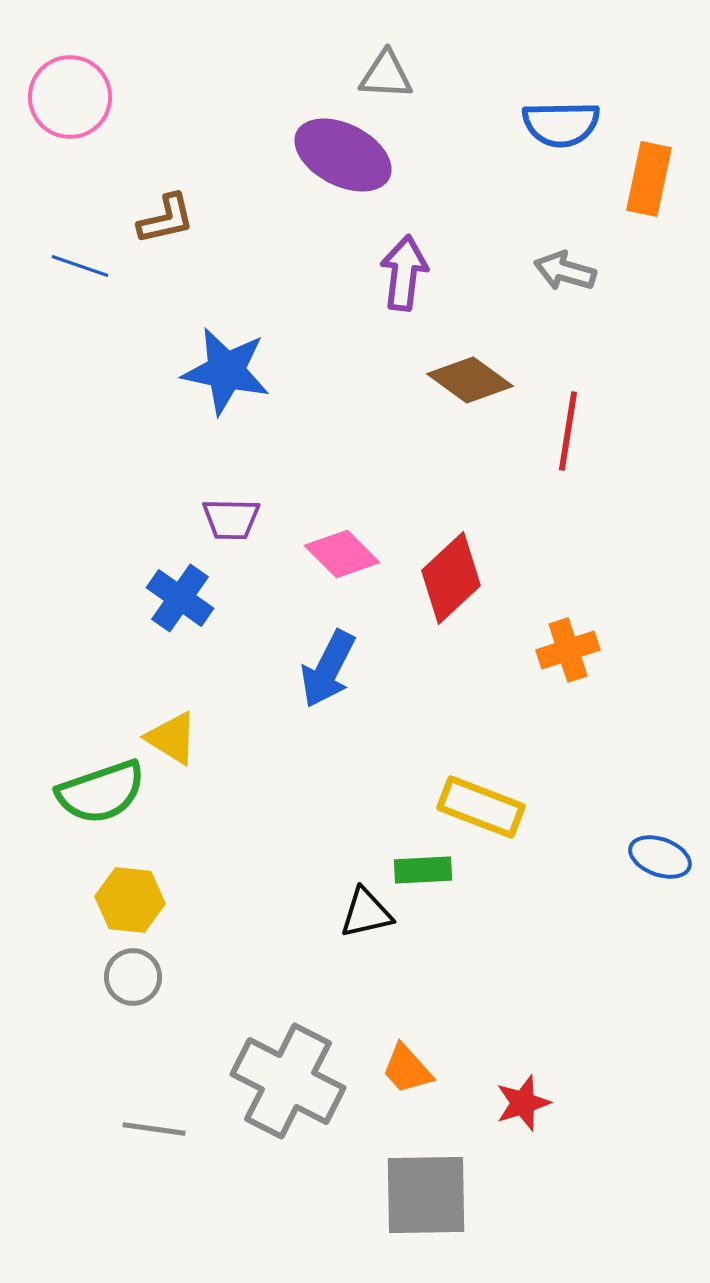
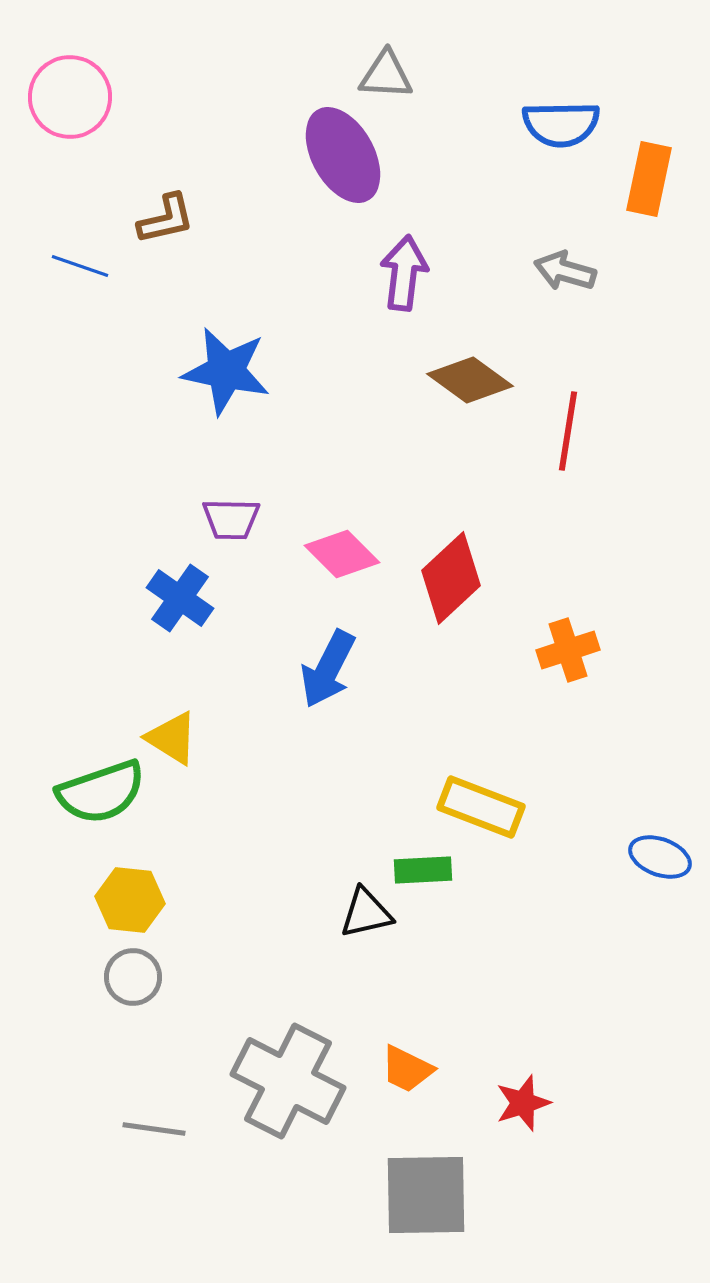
purple ellipse: rotated 34 degrees clockwise
orange trapezoid: rotated 22 degrees counterclockwise
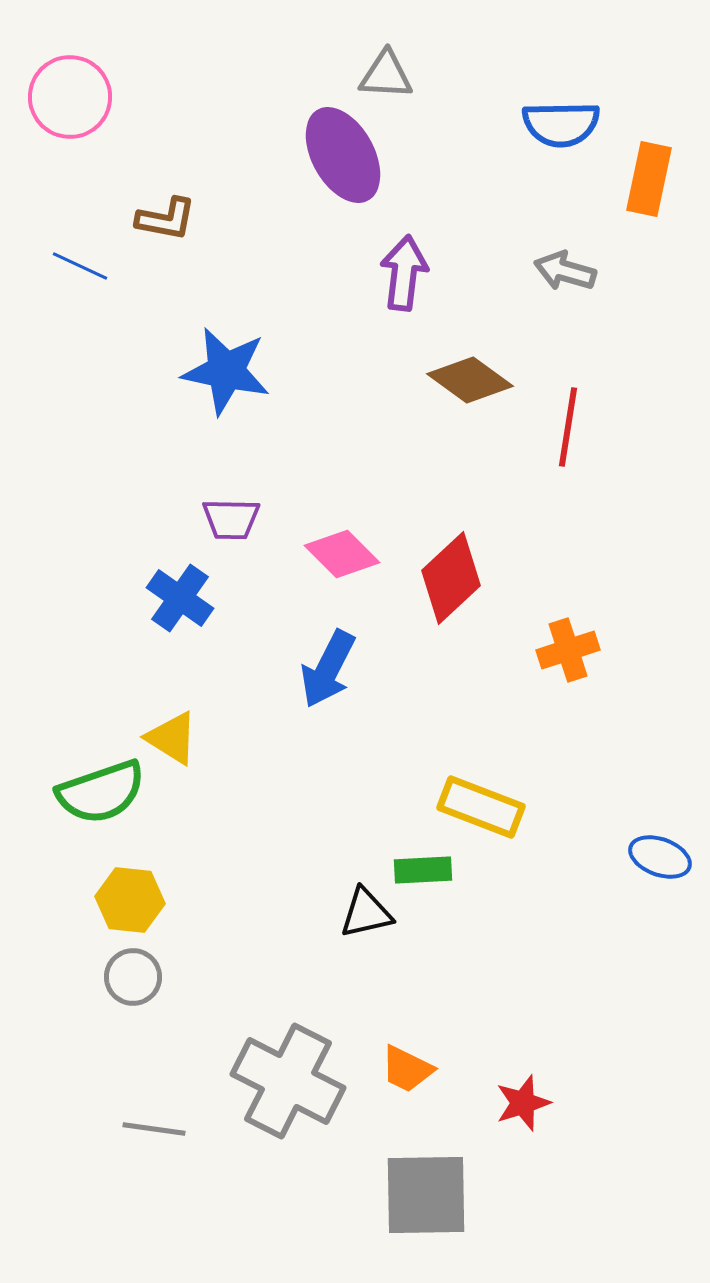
brown L-shape: rotated 24 degrees clockwise
blue line: rotated 6 degrees clockwise
red line: moved 4 px up
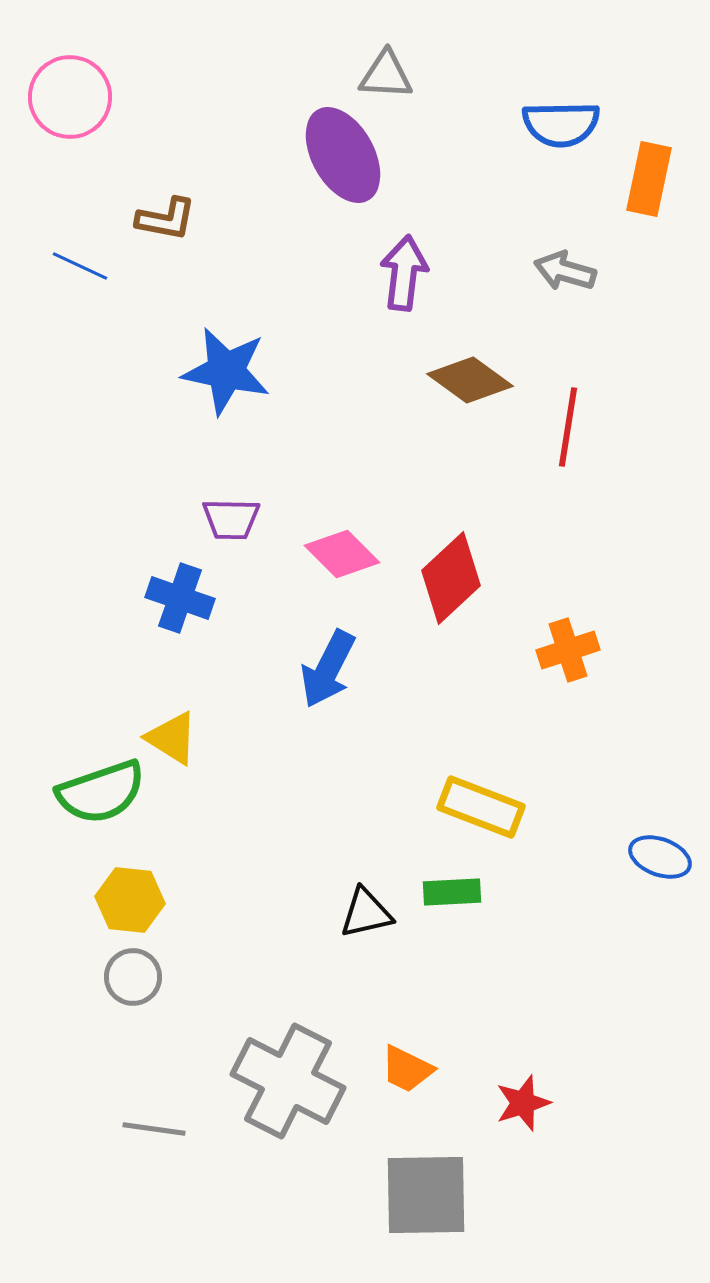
blue cross: rotated 16 degrees counterclockwise
green rectangle: moved 29 px right, 22 px down
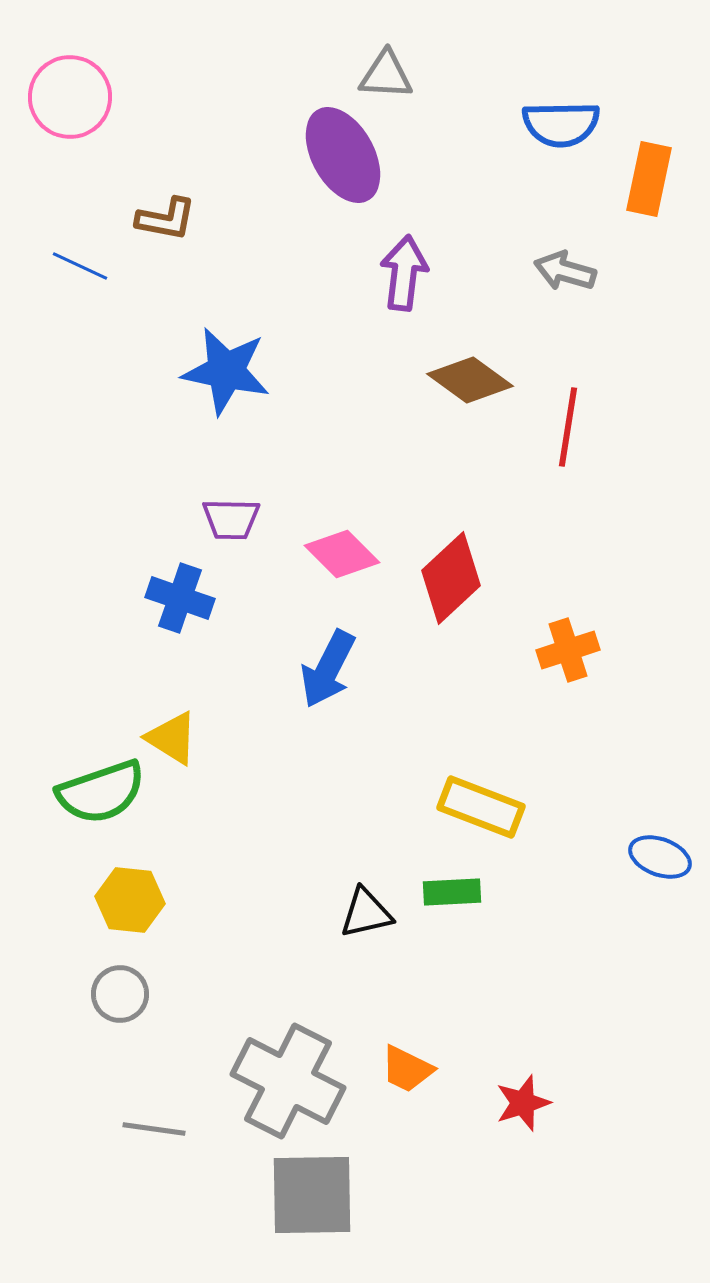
gray circle: moved 13 px left, 17 px down
gray square: moved 114 px left
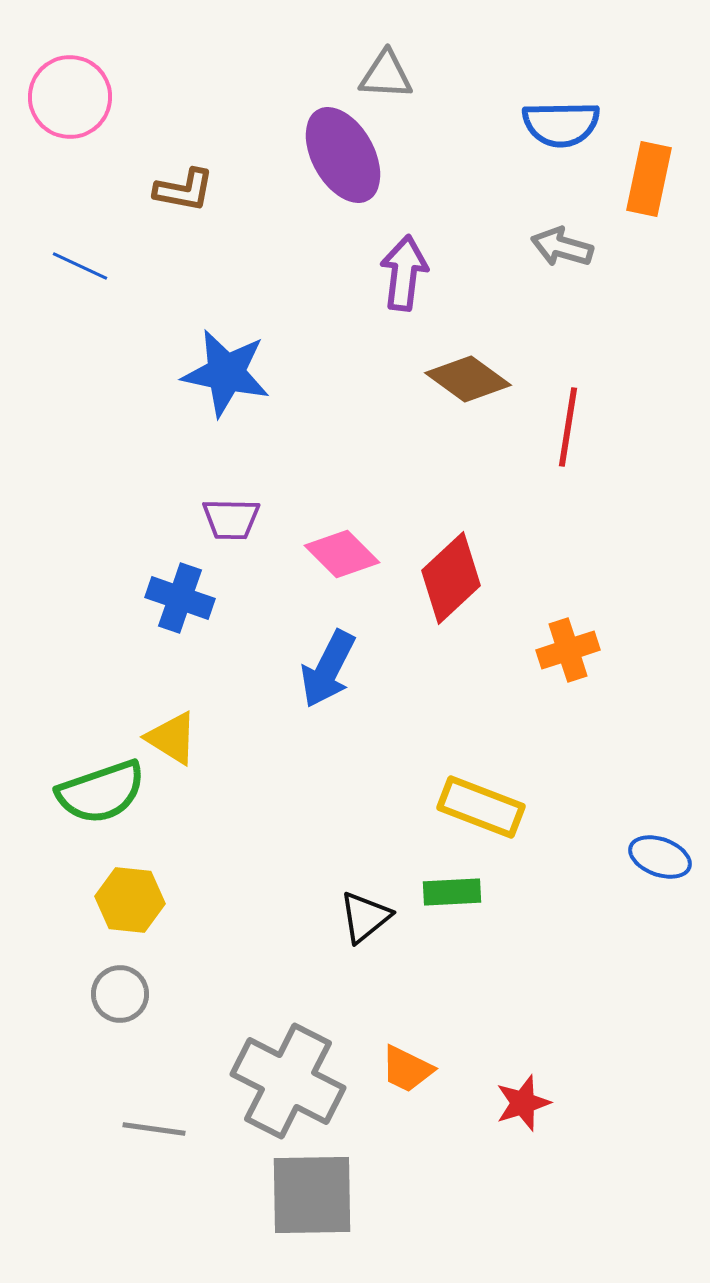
brown L-shape: moved 18 px right, 29 px up
gray arrow: moved 3 px left, 24 px up
blue star: moved 2 px down
brown diamond: moved 2 px left, 1 px up
black triangle: moved 1 px left, 4 px down; rotated 26 degrees counterclockwise
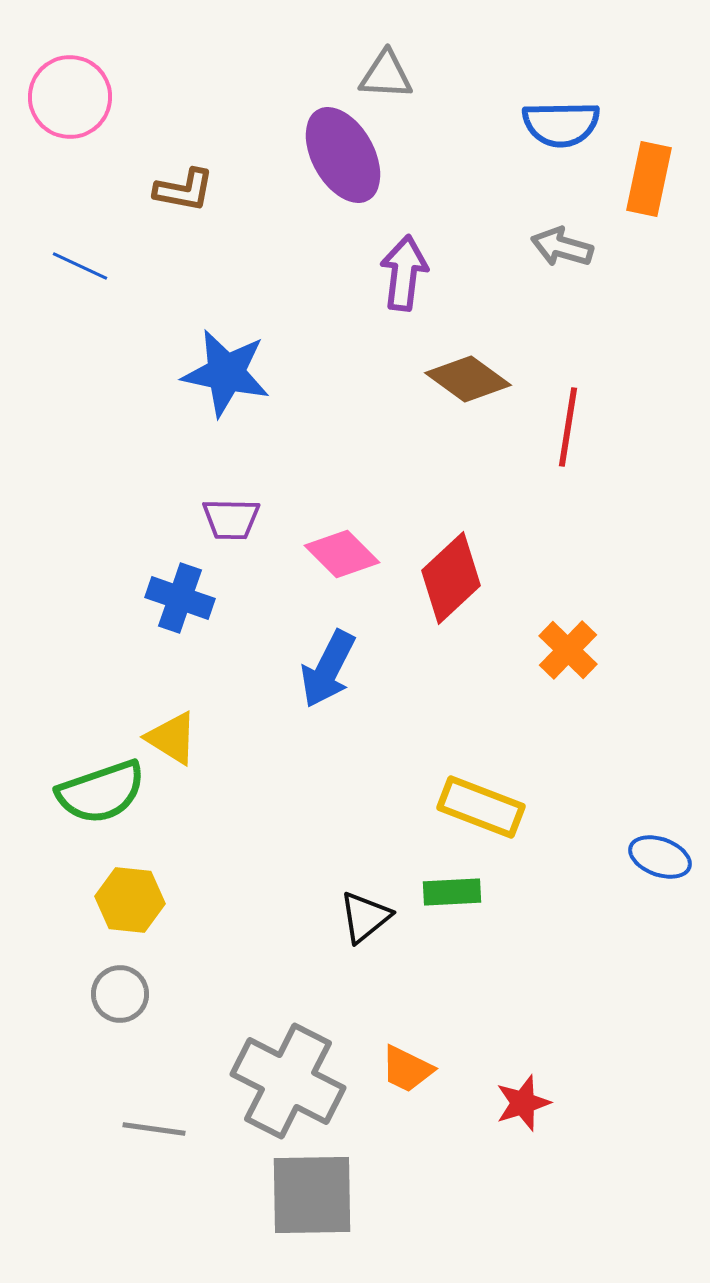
orange cross: rotated 28 degrees counterclockwise
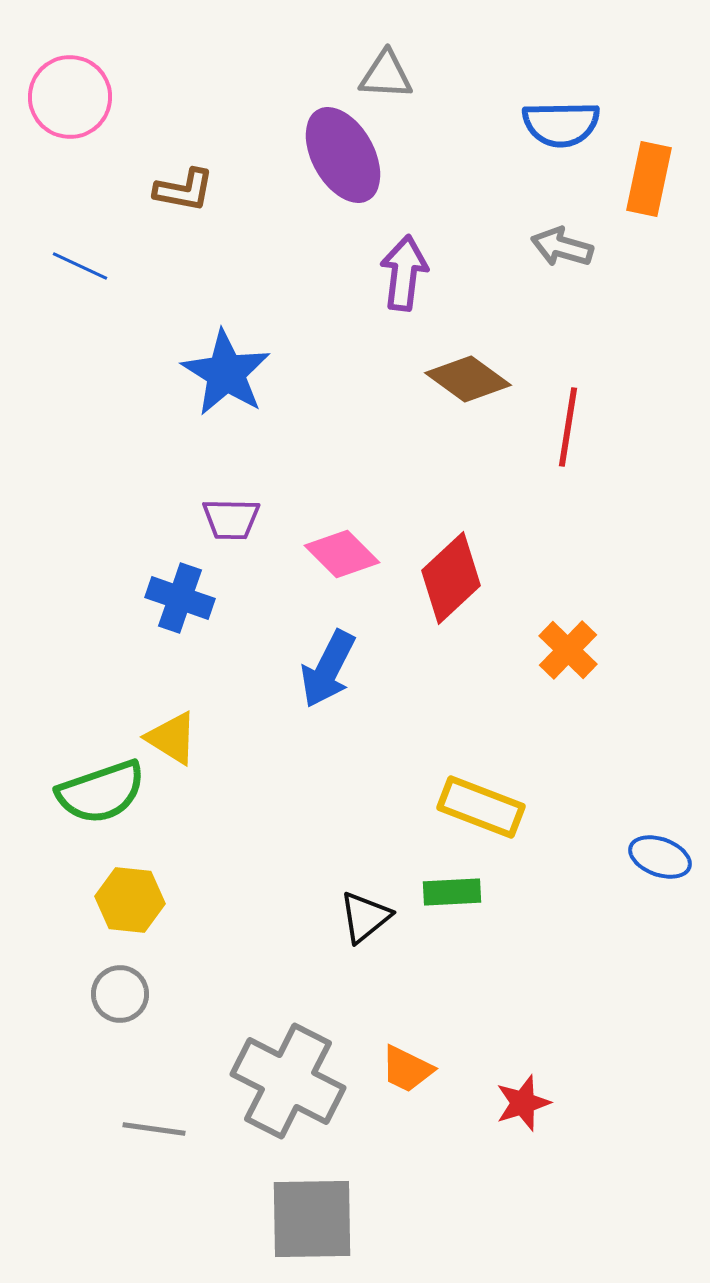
blue star: rotated 20 degrees clockwise
gray square: moved 24 px down
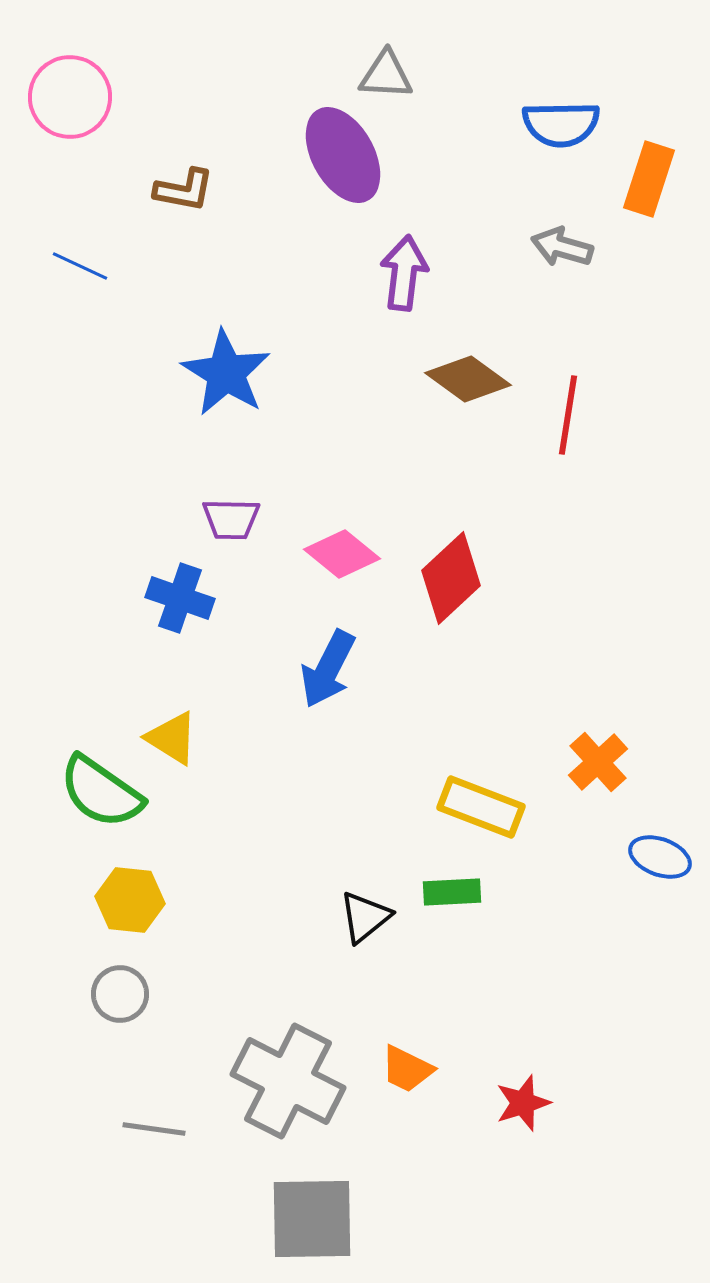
orange rectangle: rotated 6 degrees clockwise
red line: moved 12 px up
pink diamond: rotated 6 degrees counterclockwise
orange cross: moved 30 px right, 112 px down; rotated 4 degrees clockwise
green semicircle: rotated 54 degrees clockwise
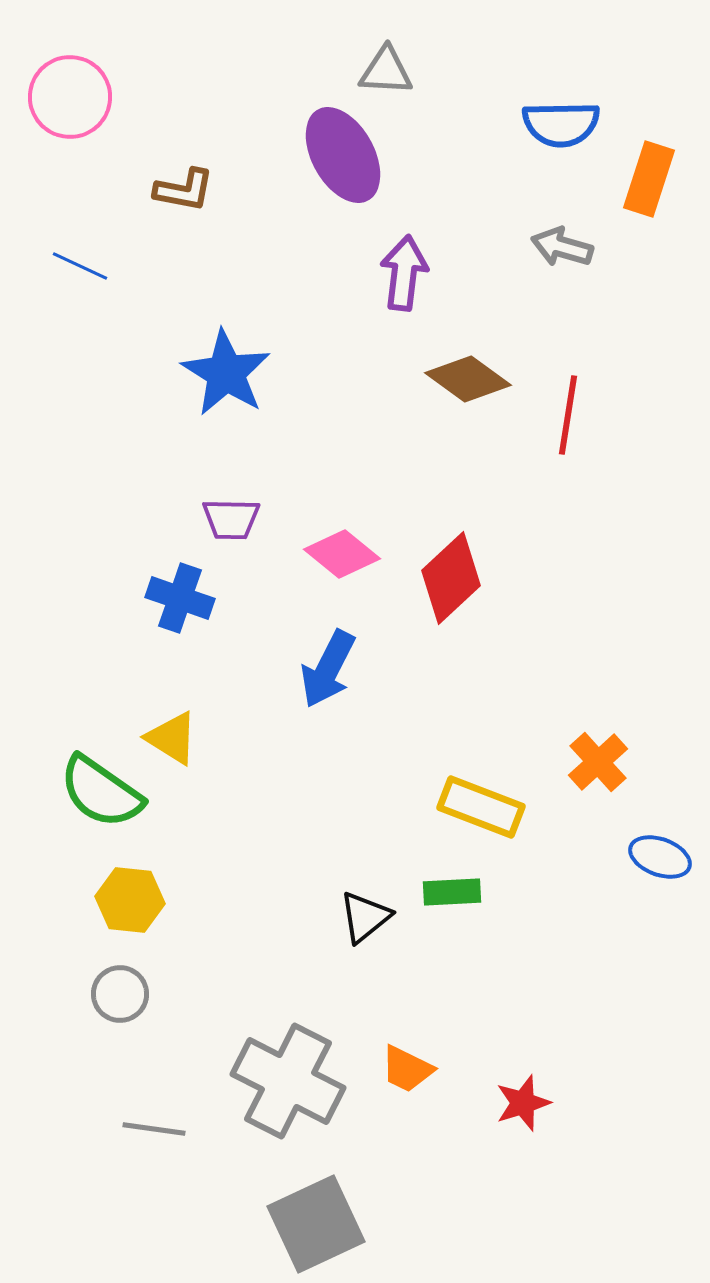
gray triangle: moved 4 px up
gray square: moved 4 px right, 5 px down; rotated 24 degrees counterclockwise
